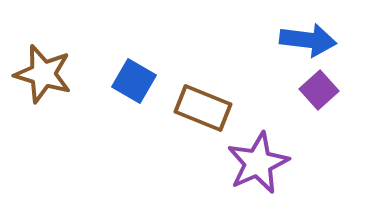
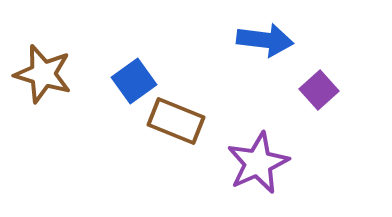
blue arrow: moved 43 px left
blue square: rotated 24 degrees clockwise
brown rectangle: moved 27 px left, 13 px down
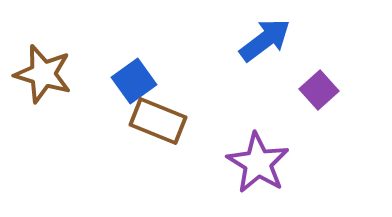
blue arrow: rotated 44 degrees counterclockwise
brown rectangle: moved 18 px left
purple star: rotated 16 degrees counterclockwise
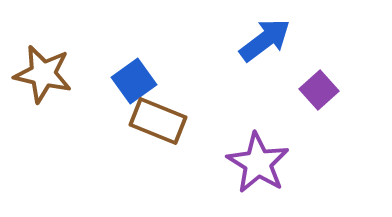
brown star: rotated 4 degrees counterclockwise
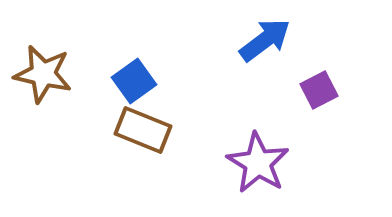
purple square: rotated 15 degrees clockwise
brown rectangle: moved 15 px left, 9 px down
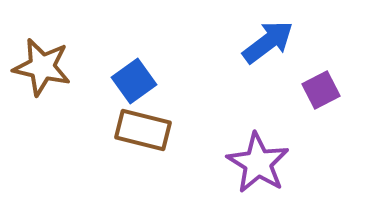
blue arrow: moved 3 px right, 2 px down
brown star: moved 1 px left, 7 px up
purple square: moved 2 px right
brown rectangle: rotated 8 degrees counterclockwise
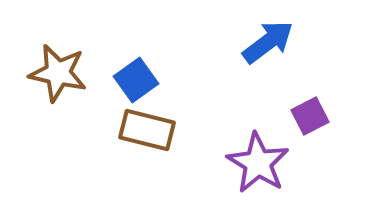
brown star: moved 16 px right, 6 px down
blue square: moved 2 px right, 1 px up
purple square: moved 11 px left, 26 px down
brown rectangle: moved 4 px right
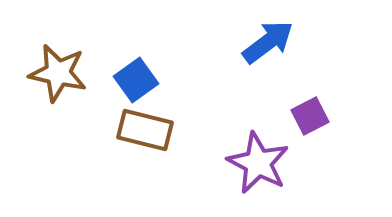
brown rectangle: moved 2 px left
purple star: rotated 4 degrees counterclockwise
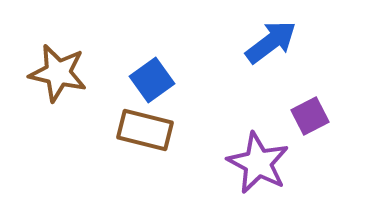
blue arrow: moved 3 px right
blue square: moved 16 px right
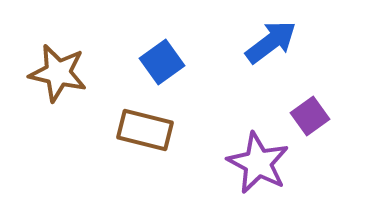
blue square: moved 10 px right, 18 px up
purple square: rotated 9 degrees counterclockwise
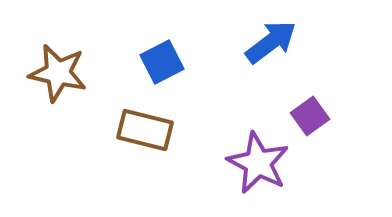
blue square: rotated 9 degrees clockwise
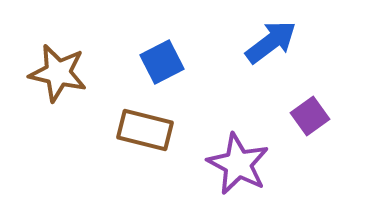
purple star: moved 20 px left, 1 px down
